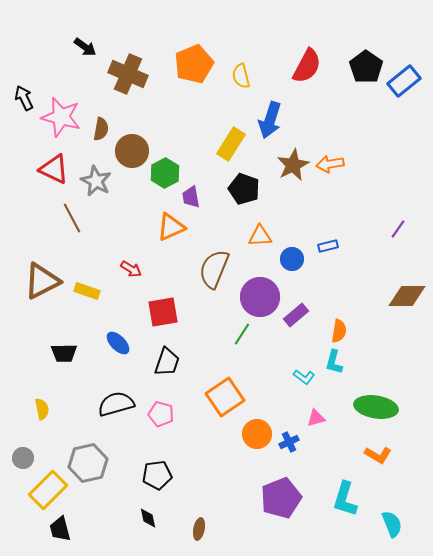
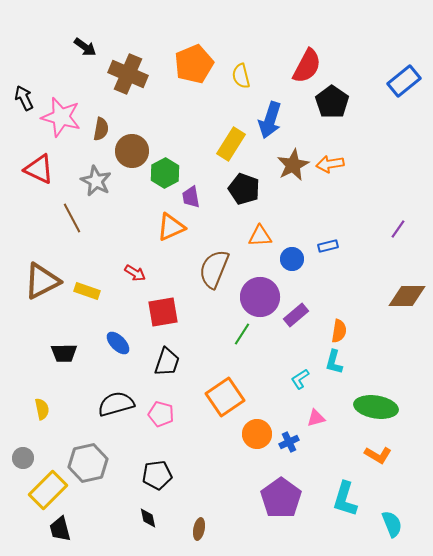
black pentagon at (366, 67): moved 34 px left, 35 px down
red triangle at (54, 169): moved 15 px left
red arrow at (131, 269): moved 4 px right, 4 px down
cyan L-shape at (304, 377): moved 4 px left, 2 px down; rotated 110 degrees clockwise
purple pentagon at (281, 498): rotated 15 degrees counterclockwise
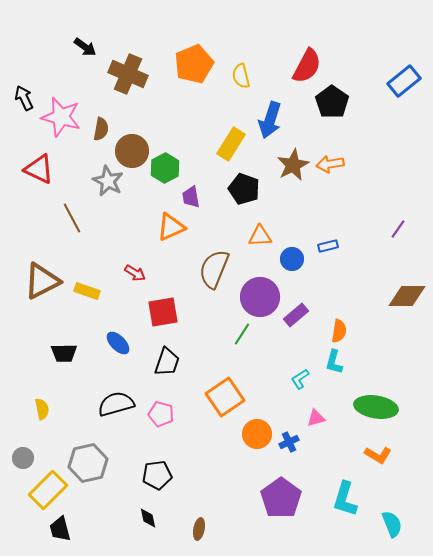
green hexagon at (165, 173): moved 5 px up
gray star at (96, 181): moved 12 px right
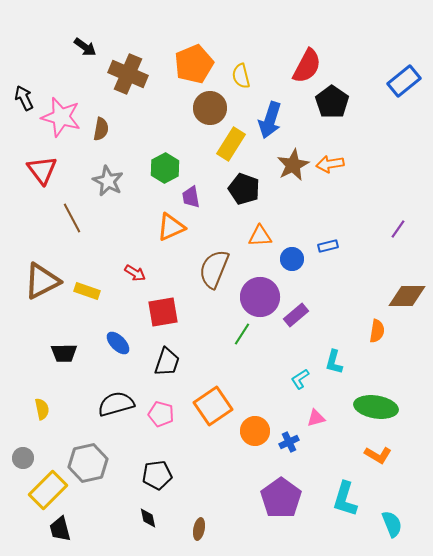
brown circle at (132, 151): moved 78 px right, 43 px up
red triangle at (39, 169): moved 3 px right, 1 px down; rotated 28 degrees clockwise
orange semicircle at (339, 331): moved 38 px right
orange square at (225, 397): moved 12 px left, 9 px down
orange circle at (257, 434): moved 2 px left, 3 px up
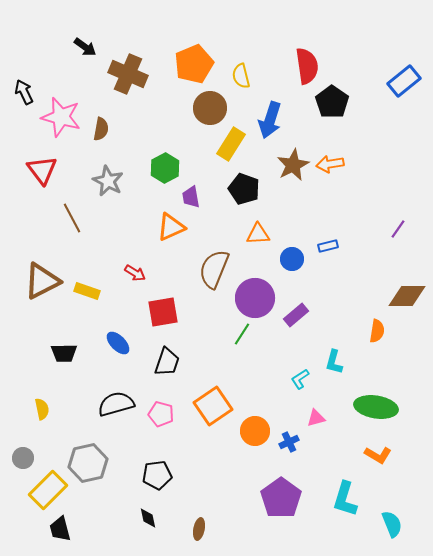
red semicircle at (307, 66): rotated 36 degrees counterclockwise
black arrow at (24, 98): moved 6 px up
orange triangle at (260, 236): moved 2 px left, 2 px up
purple circle at (260, 297): moved 5 px left, 1 px down
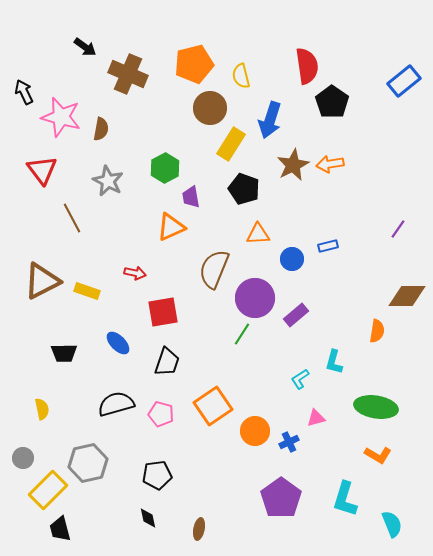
orange pentagon at (194, 64): rotated 9 degrees clockwise
red arrow at (135, 273): rotated 20 degrees counterclockwise
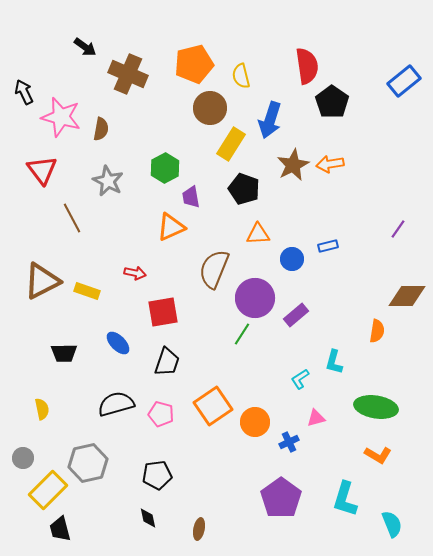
orange circle at (255, 431): moved 9 px up
